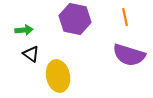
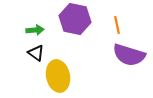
orange line: moved 8 px left, 8 px down
green arrow: moved 11 px right
black triangle: moved 5 px right, 1 px up
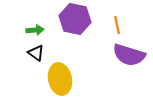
yellow ellipse: moved 2 px right, 3 px down
